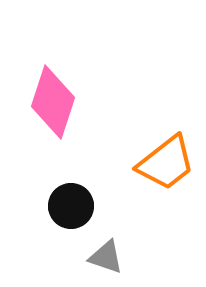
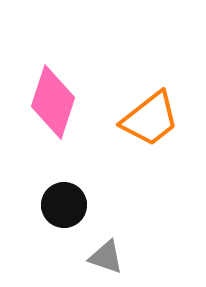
orange trapezoid: moved 16 px left, 44 px up
black circle: moved 7 px left, 1 px up
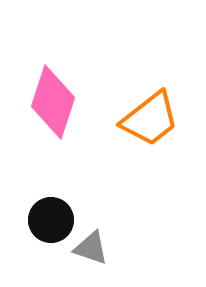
black circle: moved 13 px left, 15 px down
gray triangle: moved 15 px left, 9 px up
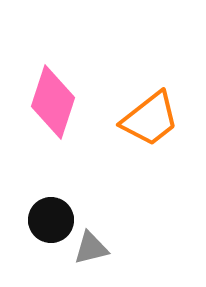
gray triangle: rotated 33 degrees counterclockwise
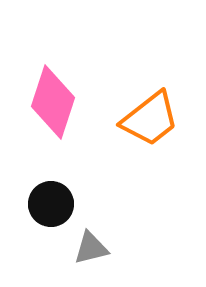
black circle: moved 16 px up
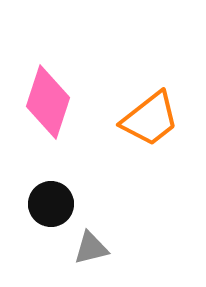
pink diamond: moved 5 px left
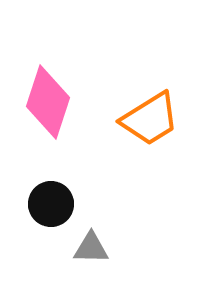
orange trapezoid: rotated 6 degrees clockwise
gray triangle: rotated 15 degrees clockwise
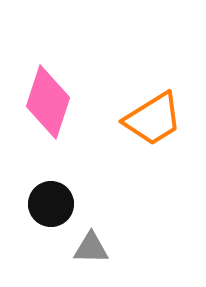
orange trapezoid: moved 3 px right
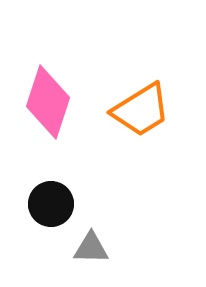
orange trapezoid: moved 12 px left, 9 px up
